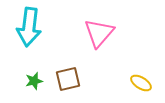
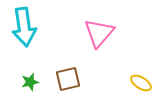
cyan arrow: moved 5 px left; rotated 15 degrees counterclockwise
green star: moved 4 px left, 1 px down
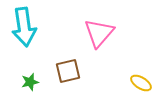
brown square: moved 8 px up
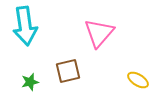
cyan arrow: moved 1 px right, 1 px up
yellow ellipse: moved 3 px left, 3 px up
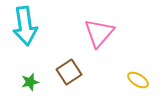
brown square: moved 1 px right, 1 px down; rotated 20 degrees counterclockwise
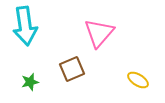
brown square: moved 3 px right, 3 px up; rotated 10 degrees clockwise
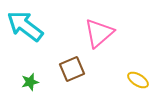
cyan arrow: rotated 135 degrees clockwise
pink triangle: rotated 8 degrees clockwise
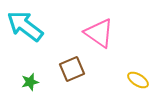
pink triangle: rotated 44 degrees counterclockwise
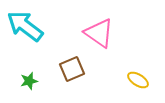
green star: moved 1 px left, 1 px up
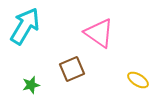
cyan arrow: rotated 84 degrees clockwise
green star: moved 2 px right, 4 px down
